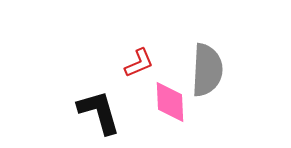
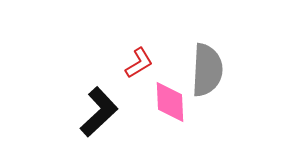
red L-shape: rotated 8 degrees counterclockwise
black L-shape: rotated 63 degrees clockwise
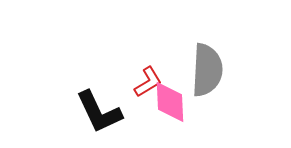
red L-shape: moved 9 px right, 19 px down
black L-shape: rotated 108 degrees clockwise
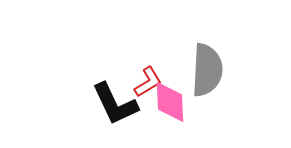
black L-shape: moved 16 px right, 8 px up
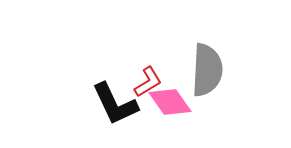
pink diamond: rotated 33 degrees counterclockwise
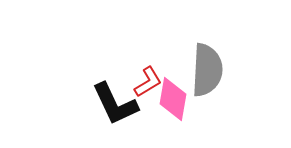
pink diamond: moved 3 px right, 3 px up; rotated 45 degrees clockwise
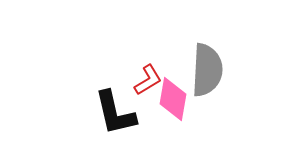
red L-shape: moved 2 px up
black L-shape: moved 9 px down; rotated 12 degrees clockwise
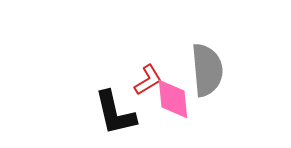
gray semicircle: rotated 8 degrees counterclockwise
pink diamond: rotated 15 degrees counterclockwise
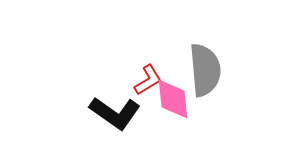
gray semicircle: moved 2 px left
black L-shape: rotated 42 degrees counterclockwise
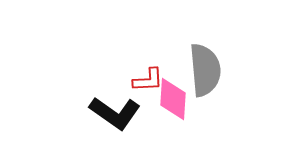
red L-shape: rotated 28 degrees clockwise
pink diamond: rotated 9 degrees clockwise
